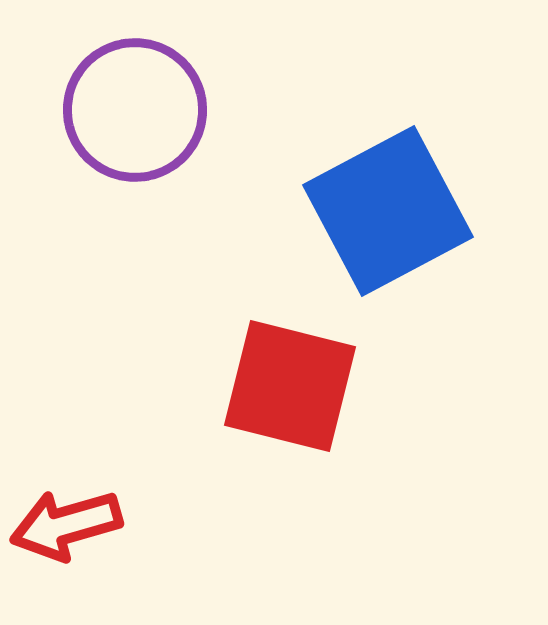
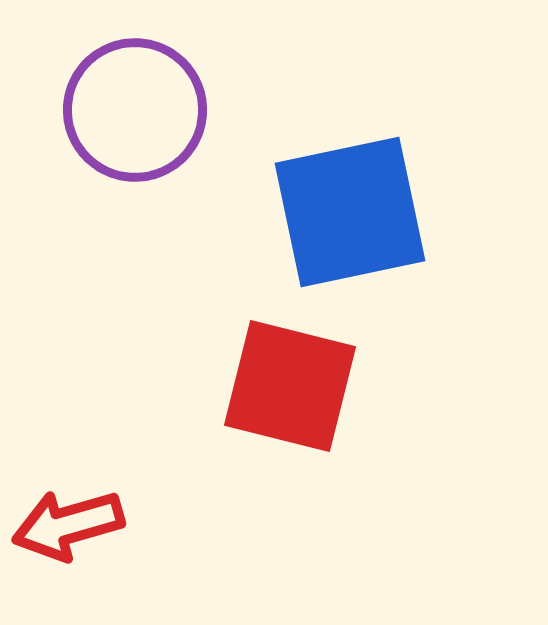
blue square: moved 38 px left, 1 px down; rotated 16 degrees clockwise
red arrow: moved 2 px right
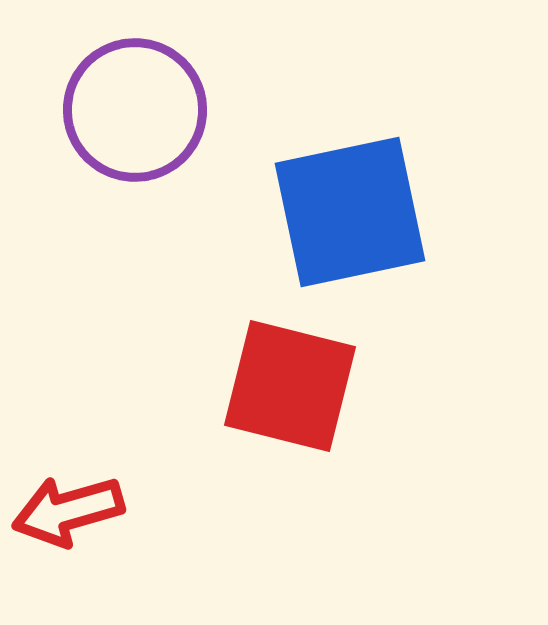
red arrow: moved 14 px up
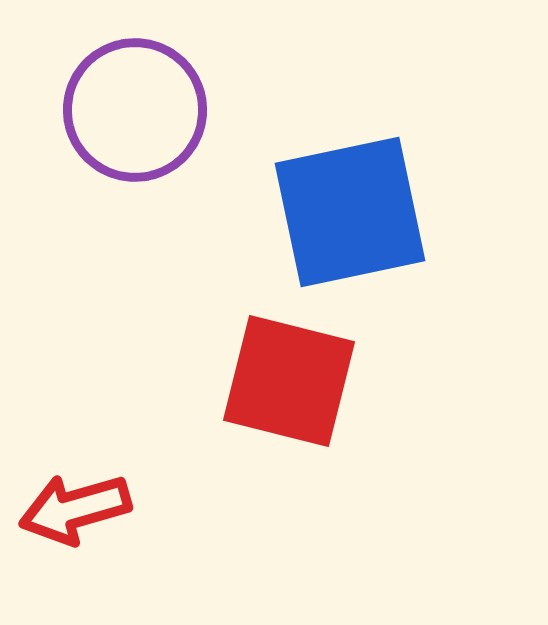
red square: moved 1 px left, 5 px up
red arrow: moved 7 px right, 2 px up
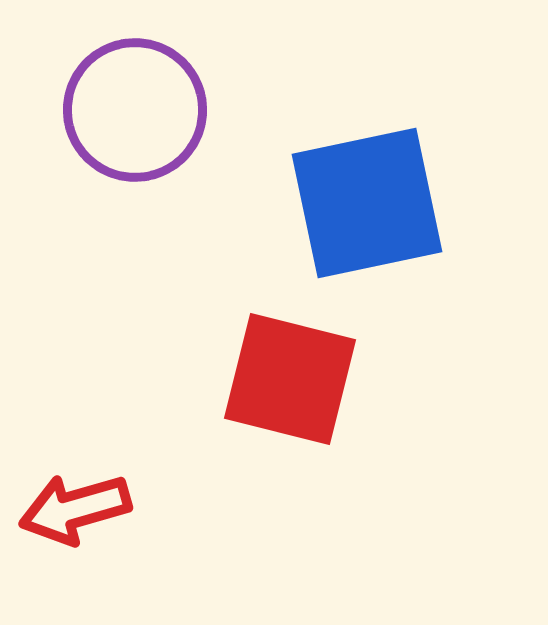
blue square: moved 17 px right, 9 px up
red square: moved 1 px right, 2 px up
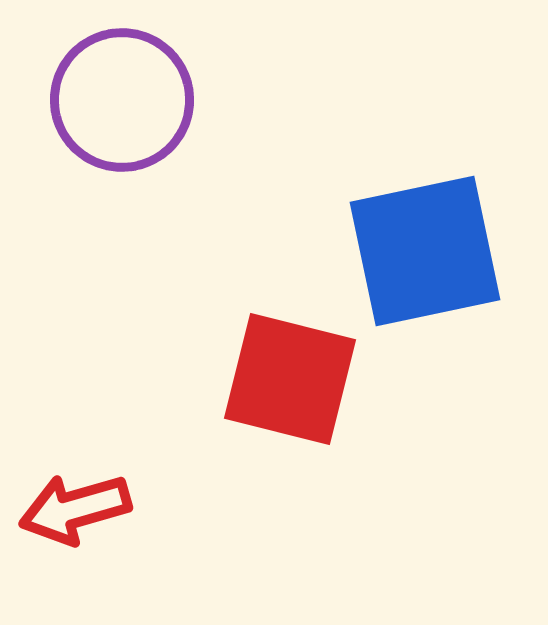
purple circle: moved 13 px left, 10 px up
blue square: moved 58 px right, 48 px down
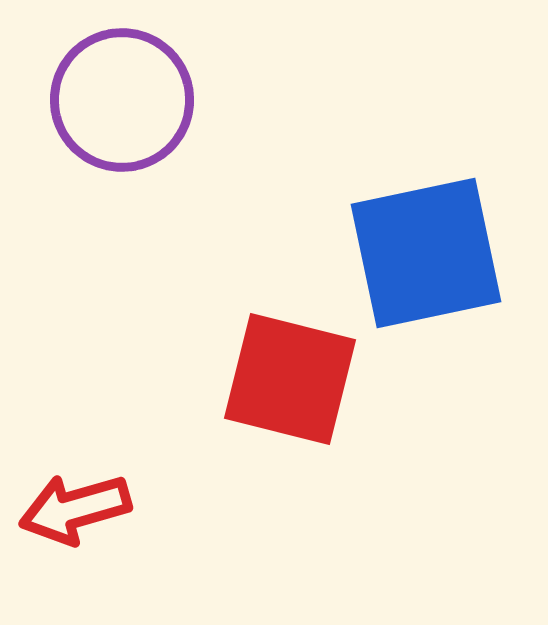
blue square: moved 1 px right, 2 px down
